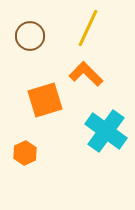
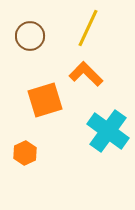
cyan cross: moved 2 px right
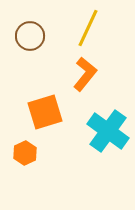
orange L-shape: moved 1 px left; rotated 84 degrees clockwise
orange square: moved 12 px down
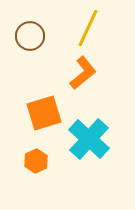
orange L-shape: moved 2 px left, 1 px up; rotated 12 degrees clockwise
orange square: moved 1 px left, 1 px down
cyan cross: moved 19 px left, 8 px down; rotated 6 degrees clockwise
orange hexagon: moved 11 px right, 8 px down
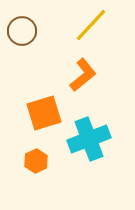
yellow line: moved 3 px right, 3 px up; rotated 18 degrees clockwise
brown circle: moved 8 px left, 5 px up
orange L-shape: moved 2 px down
cyan cross: rotated 27 degrees clockwise
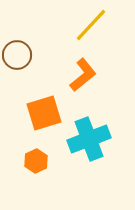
brown circle: moved 5 px left, 24 px down
